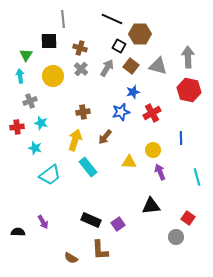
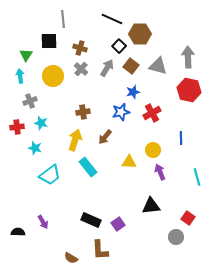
black square at (119, 46): rotated 16 degrees clockwise
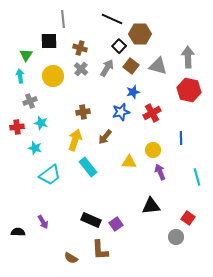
purple square at (118, 224): moved 2 px left
